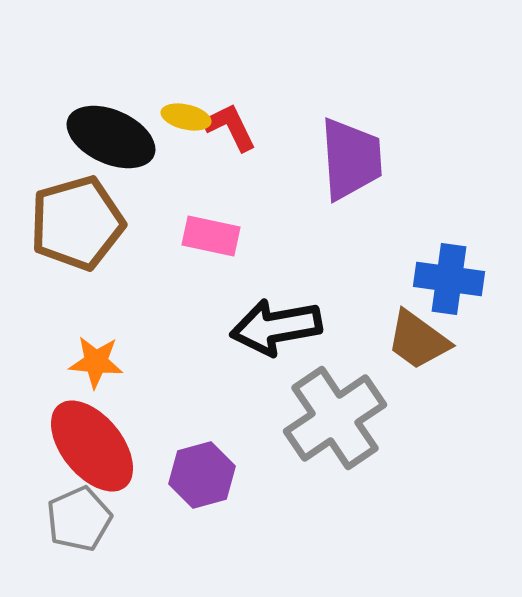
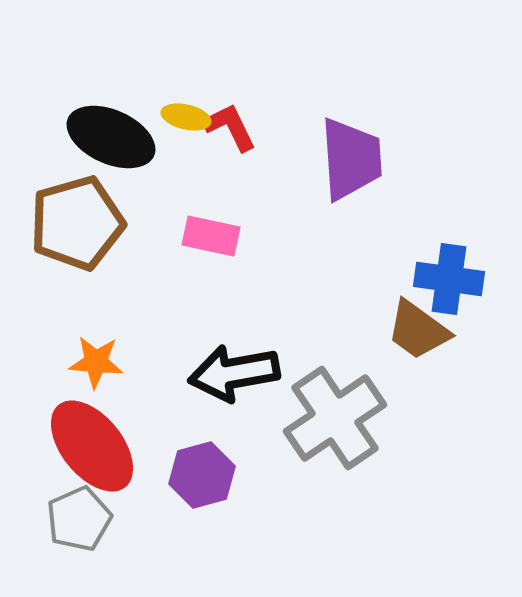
black arrow: moved 42 px left, 46 px down
brown trapezoid: moved 10 px up
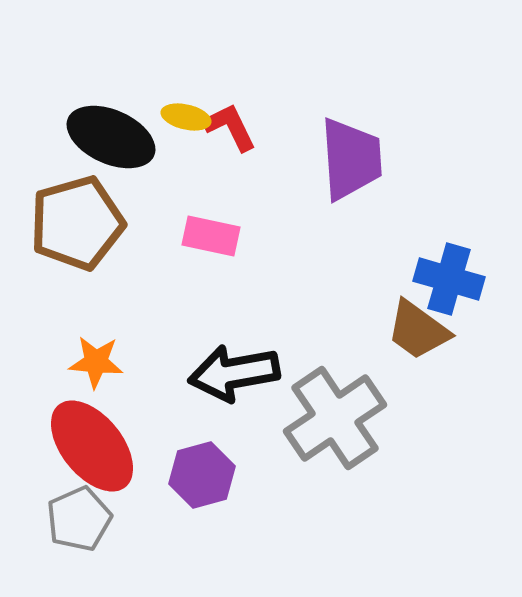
blue cross: rotated 8 degrees clockwise
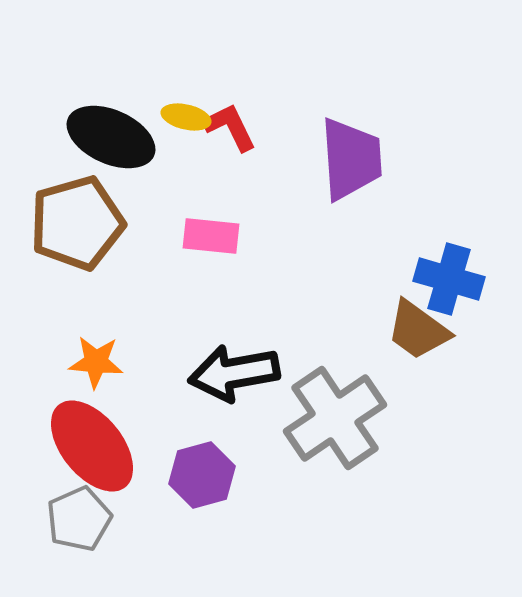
pink rectangle: rotated 6 degrees counterclockwise
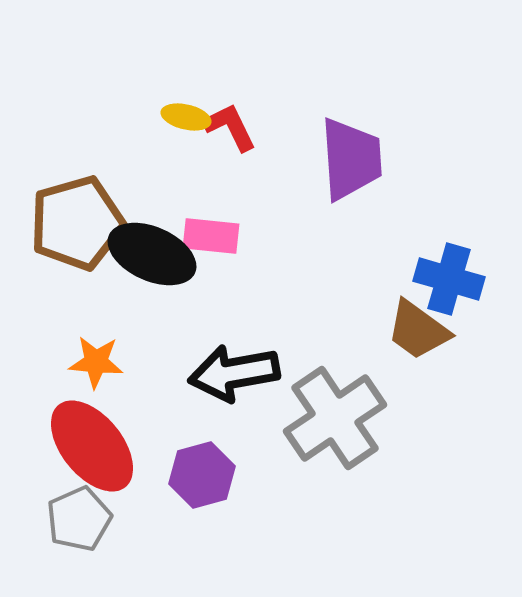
black ellipse: moved 41 px right, 117 px down
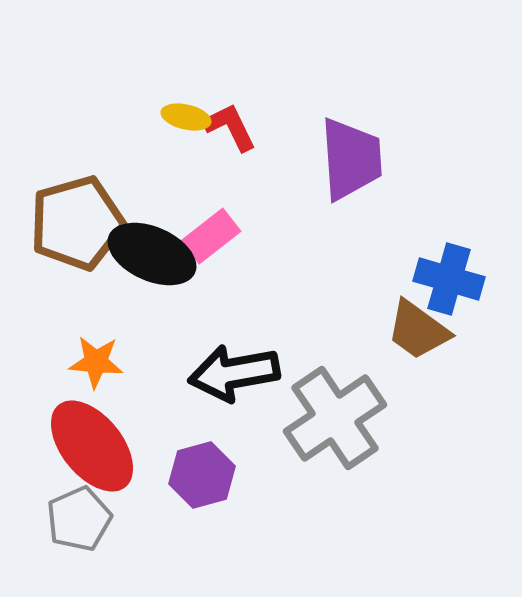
pink rectangle: rotated 44 degrees counterclockwise
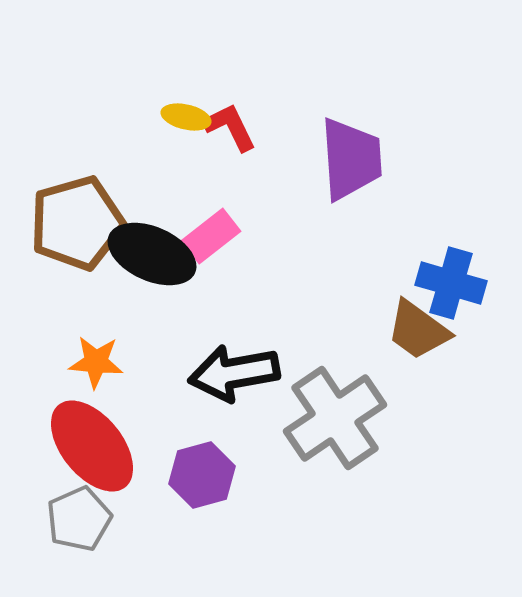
blue cross: moved 2 px right, 4 px down
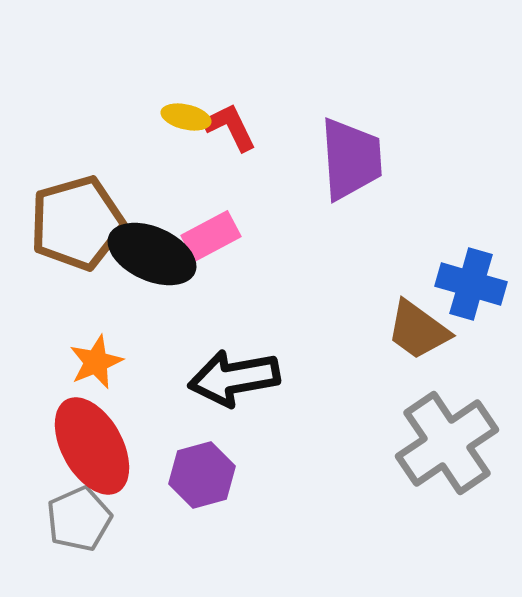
pink rectangle: rotated 10 degrees clockwise
blue cross: moved 20 px right, 1 px down
orange star: rotated 28 degrees counterclockwise
black arrow: moved 5 px down
gray cross: moved 112 px right, 25 px down
red ellipse: rotated 10 degrees clockwise
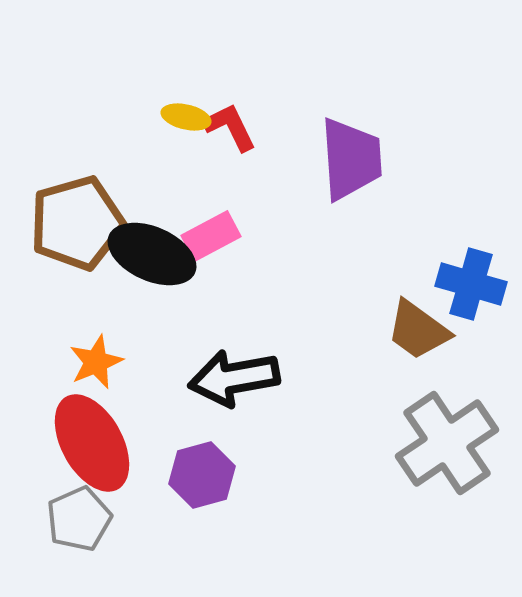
red ellipse: moved 3 px up
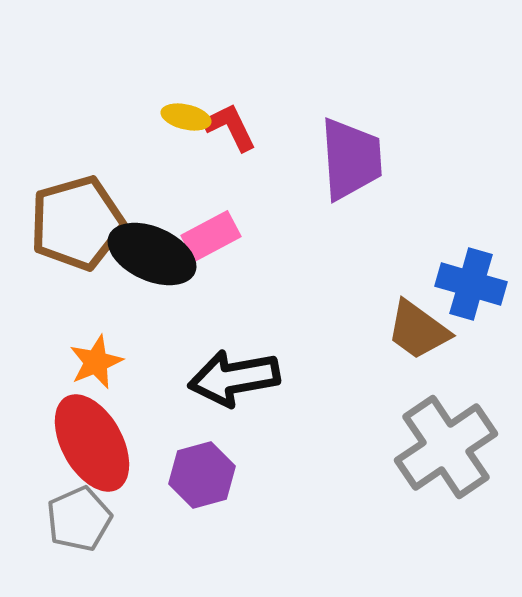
gray cross: moved 1 px left, 4 px down
